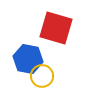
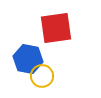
red square: rotated 24 degrees counterclockwise
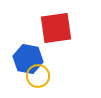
yellow circle: moved 4 px left
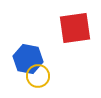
red square: moved 19 px right
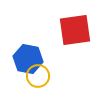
red square: moved 2 px down
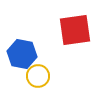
blue hexagon: moved 6 px left, 5 px up
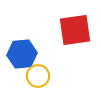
blue hexagon: rotated 16 degrees counterclockwise
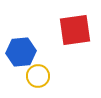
blue hexagon: moved 1 px left, 2 px up
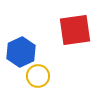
blue hexagon: rotated 20 degrees counterclockwise
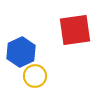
yellow circle: moved 3 px left
